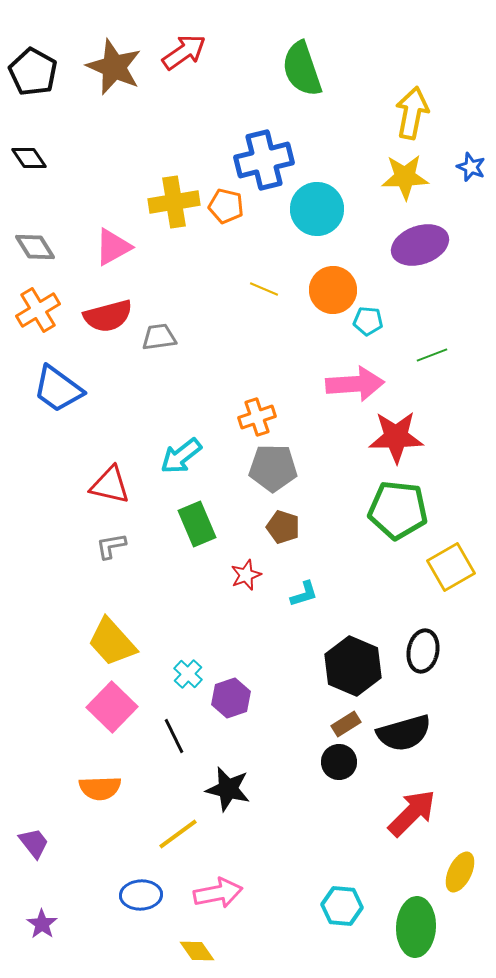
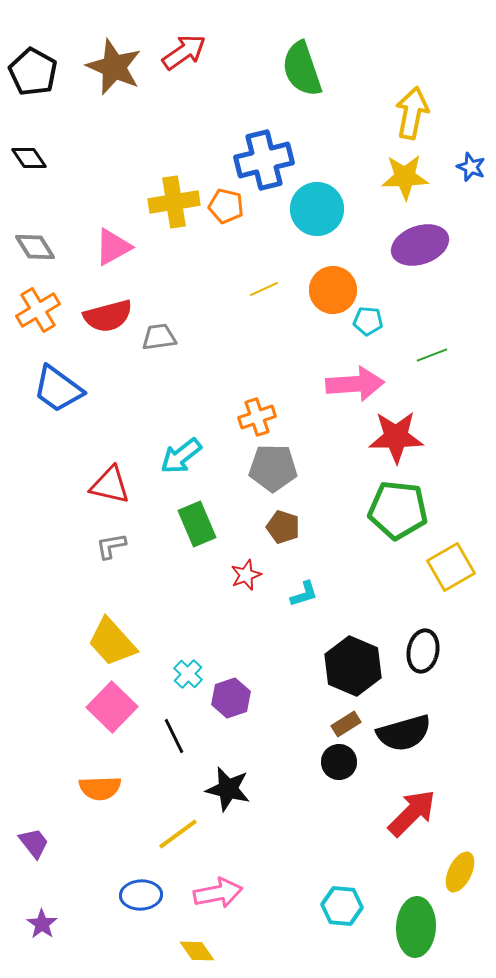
yellow line at (264, 289): rotated 48 degrees counterclockwise
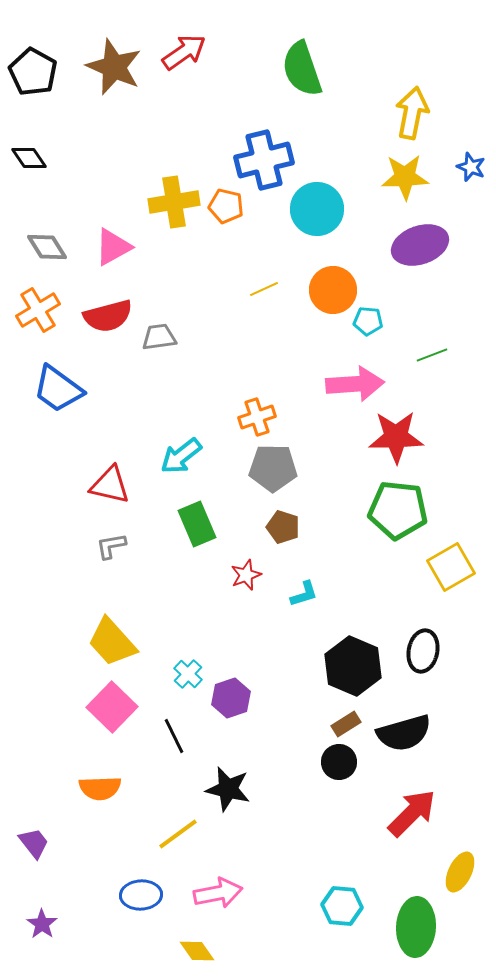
gray diamond at (35, 247): moved 12 px right
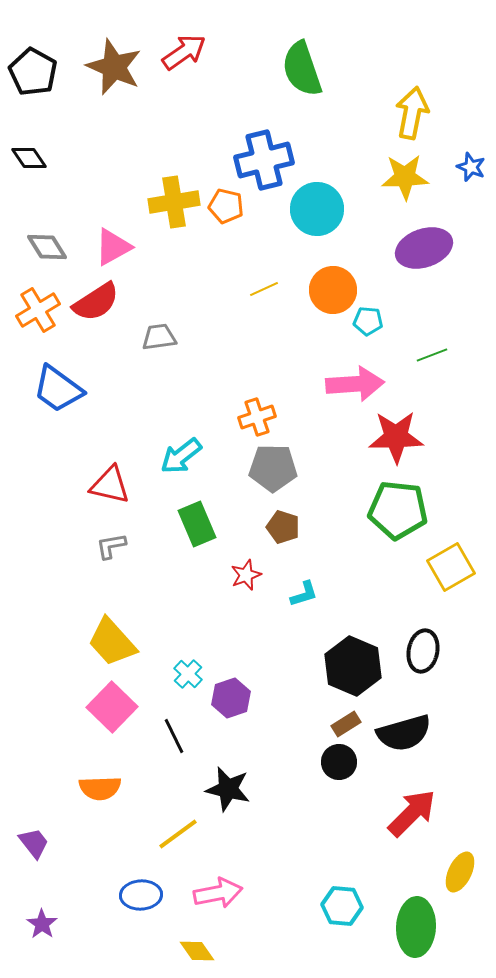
purple ellipse at (420, 245): moved 4 px right, 3 px down
red semicircle at (108, 316): moved 12 px left, 14 px up; rotated 18 degrees counterclockwise
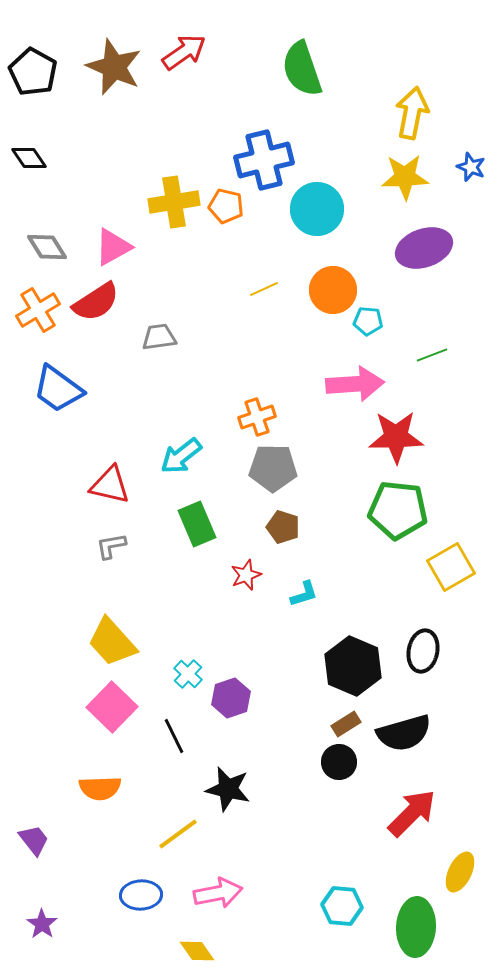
purple trapezoid at (34, 843): moved 3 px up
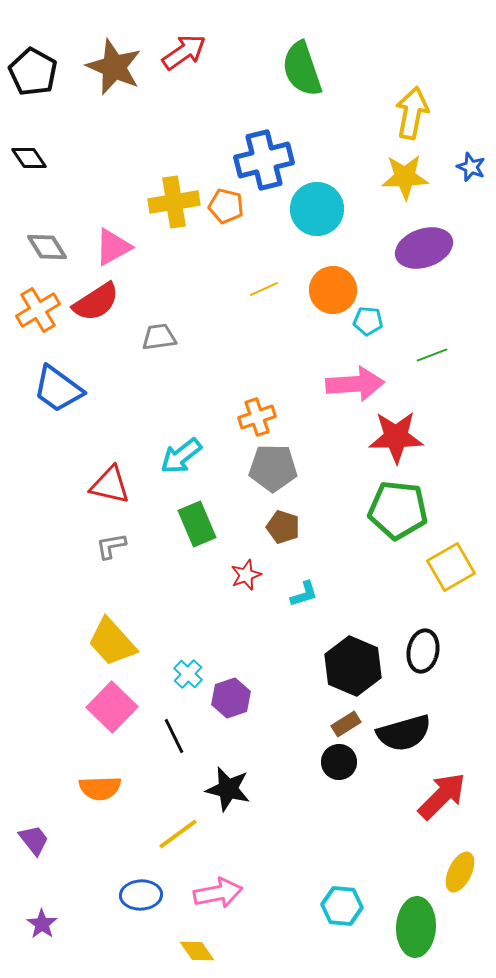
red arrow at (412, 813): moved 30 px right, 17 px up
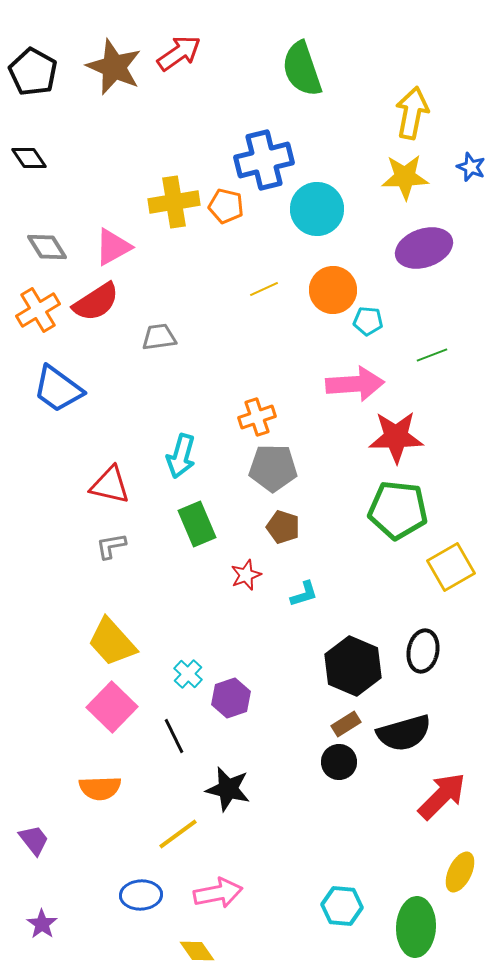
red arrow at (184, 52): moved 5 px left, 1 px down
cyan arrow at (181, 456): rotated 36 degrees counterclockwise
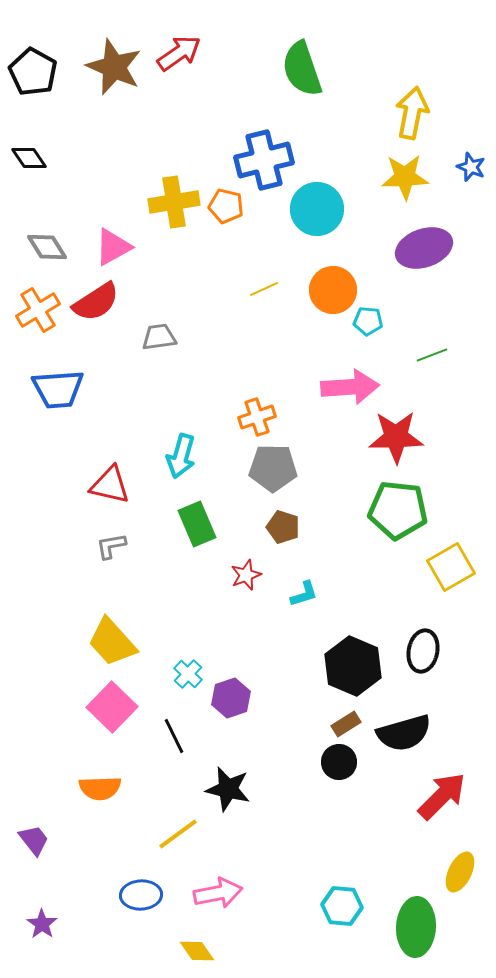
pink arrow at (355, 384): moved 5 px left, 3 px down
blue trapezoid at (58, 389): rotated 40 degrees counterclockwise
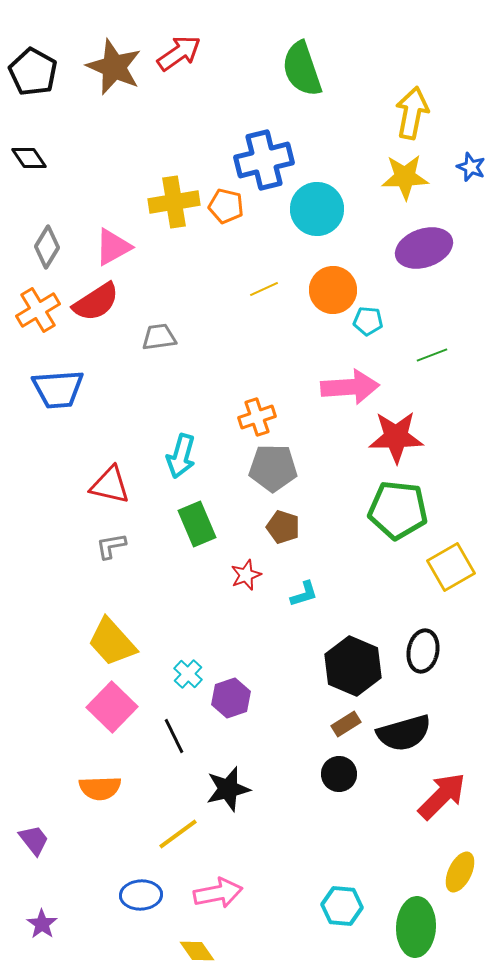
gray diamond at (47, 247): rotated 63 degrees clockwise
black circle at (339, 762): moved 12 px down
black star at (228, 789): rotated 27 degrees counterclockwise
